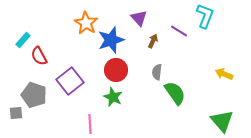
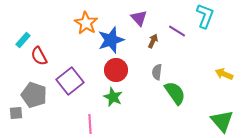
purple line: moved 2 px left
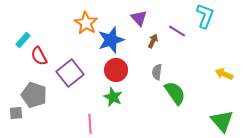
purple square: moved 8 px up
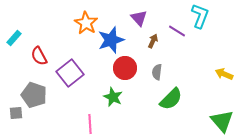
cyan L-shape: moved 5 px left
cyan rectangle: moved 9 px left, 2 px up
red circle: moved 9 px right, 2 px up
green semicircle: moved 4 px left, 6 px down; rotated 80 degrees clockwise
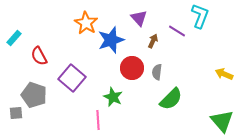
red circle: moved 7 px right
purple square: moved 2 px right, 5 px down; rotated 12 degrees counterclockwise
pink line: moved 8 px right, 4 px up
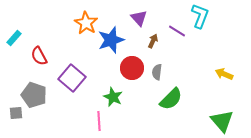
pink line: moved 1 px right, 1 px down
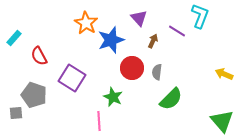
purple square: rotated 8 degrees counterclockwise
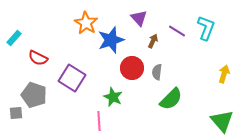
cyan L-shape: moved 6 px right, 12 px down
red semicircle: moved 1 px left, 2 px down; rotated 36 degrees counterclockwise
yellow arrow: rotated 84 degrees clockwise
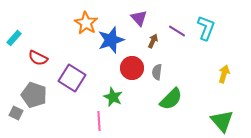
gray square: rotated 32 degrees clockwise
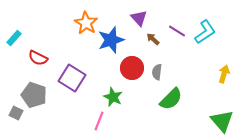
cyan L-shape: moved 1 px left, 4 px down; rotated 35 degrees clockwise
brown arrow: moved 2 px up; rotated 72 degrees counterclockwise
pink line: rotated 24 degrees clockwise
